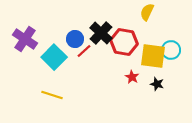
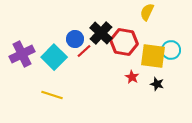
purple cross: moved 3 px left, 15 px down; rotated 30 degrees clockwise
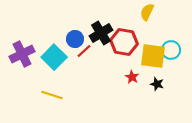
black cross: rotated 15 degrees clockwise
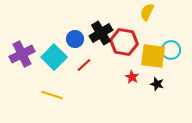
red line: moved 14 px down
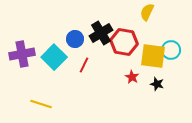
purple cross: rotated 15 degrees clockwise
red line: rotated 21 degrees counterclockwise
yellow line: moved 11 px left, 9 px down
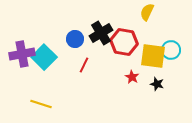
cyan square: moved 10 px left
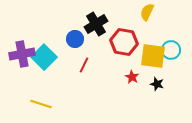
black cross: moved 5 px left, 9 px up
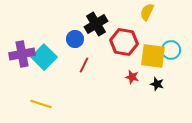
red star: rotated 16 degrees counterclockwise
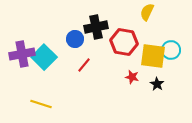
black cross: moved 3 px down; rotated 20 degrees clockwise
red line: rotated 14 degrees clockwise
black star: rotated 16 degrees clockwise
